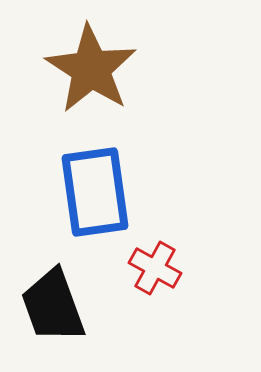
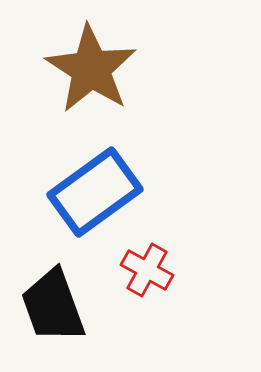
blue rectangle: rotated 62 degrees clockwise
red cross: moved 8 px left, 2 px down
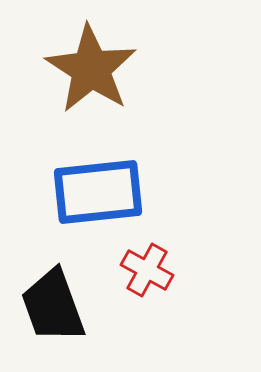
blue rectangle: moved 3 px right; rotated 30 degrees clockwise
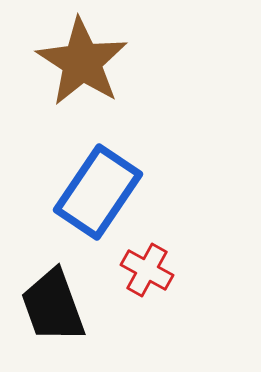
brown star: moved 9 px left, 7 px up
blue rectangle: rotated 50 degrees counterclockwise
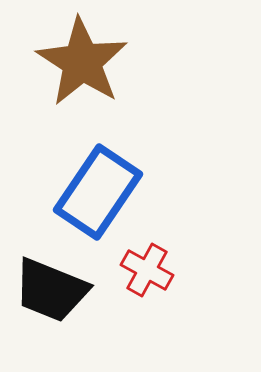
black trapezoid: moved 2 px left, 16 px up; rotated 48 degrees counterclockwise
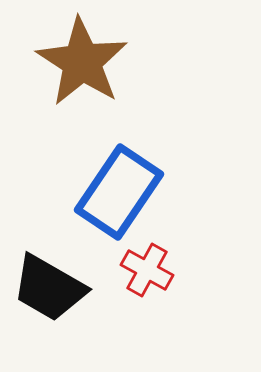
blue rectangle: moved 21 px right
black trapezoid: moved 2 px left, 2 px up; rotated 8 degrees clockwise
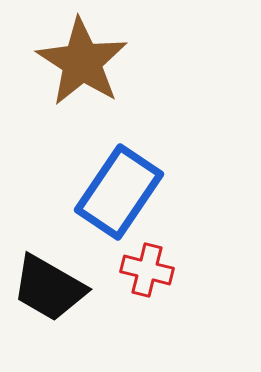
red cross: rotated 15 degrees counterclockwise
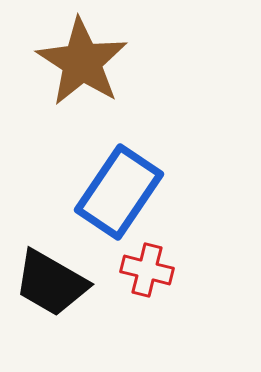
black trapezoid: moved 2 px right, 5 px up
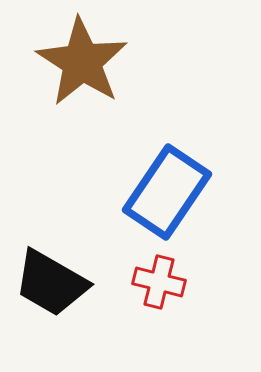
blue rectangle: moved 48 px right
red cross: moved 12 px right, 12 px down
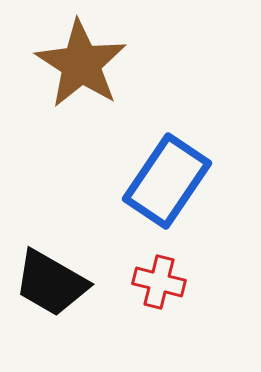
brown star: moved 1 px left, 2 px down
blue rectangle: moved 11 px up
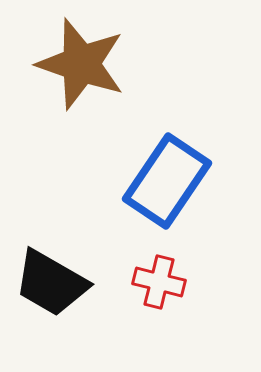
brown star: rotated 14 degrees counterclockwise
